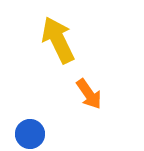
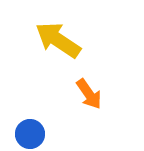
yellow arrow: rotated 30 degrees counterclockwise
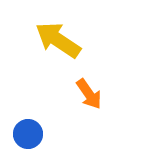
blue circle: moved 2 px left
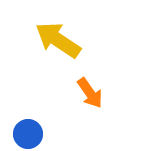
orange arrow: moved 1 px right, 1 px up
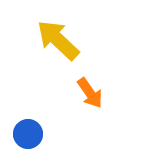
yellow arrow: rotated 9 degrees clockwise
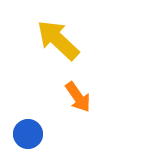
orange arrow: moved 12 px left, 4 px down
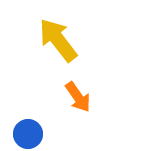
yellow arrow: rotated 9 degrees clockwise
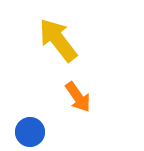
blue circle: moved 2 px right, 2 px up
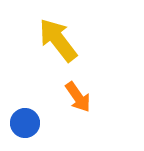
blue circle: moved 5 px left, 9 px up
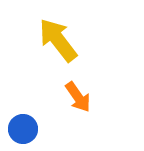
blue circle: moved 2 px left, 6 px down
